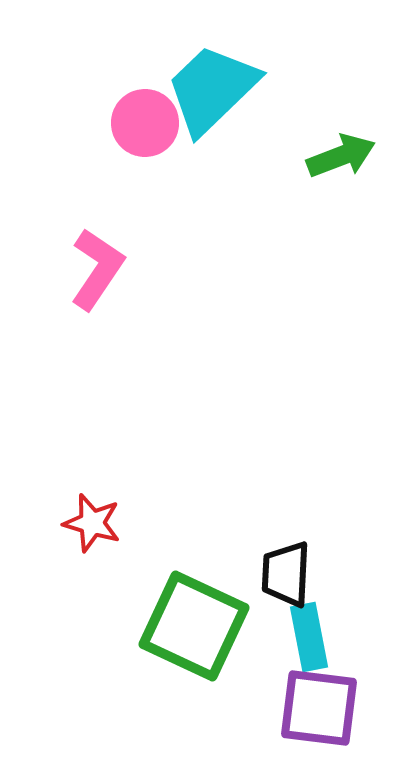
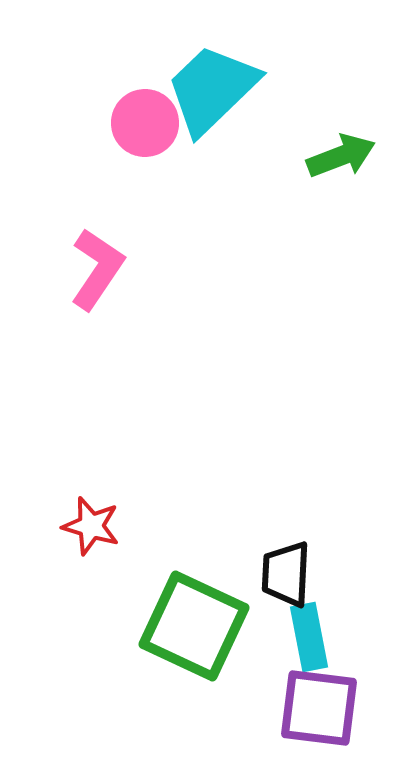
red star: moved 1 px left, 3 px down
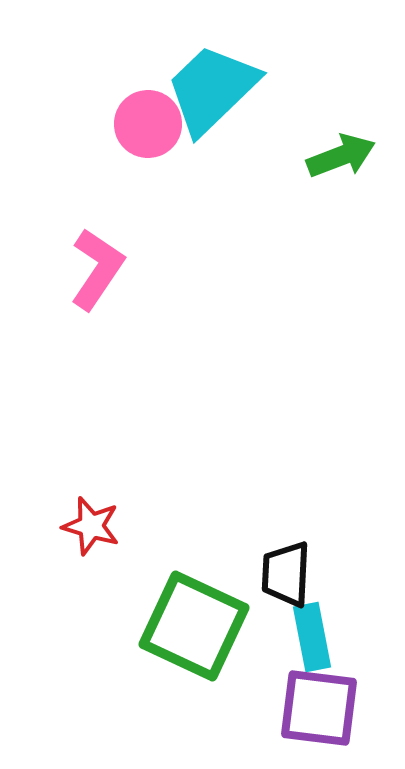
pink circle: moved 3 px right, 1 px down
cyan rectangle: moved 3 px right
